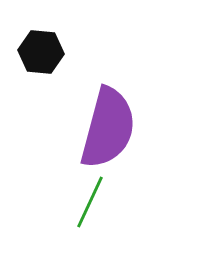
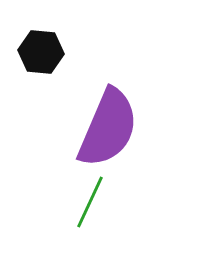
purple semicircle: rotated 8 degrees clockwise
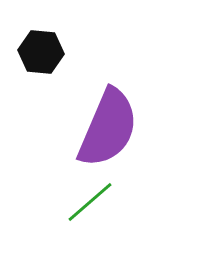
green line: rotated 24 degrees clockwise
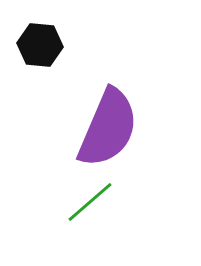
black hexagon: moved 1 px left, 7 px up
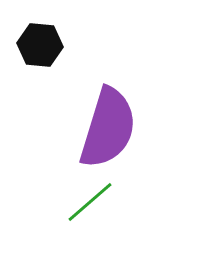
purple semicircle: rotated 6 degrees counterclockwise
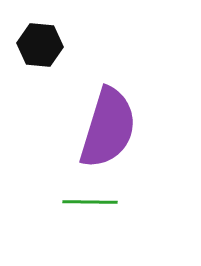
green line: rotated 42 degrees clockwise
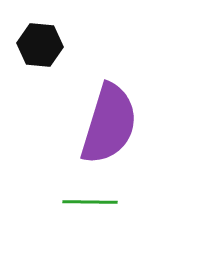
purple semicircle: moved 1 px right, 4 px up
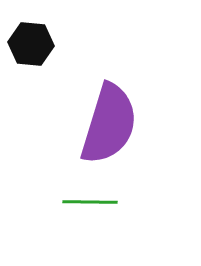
black hexagon: moved 9 px left, 1 px up
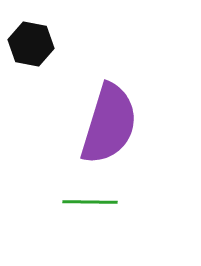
black hexagon: rotated 6 degrees clockwise
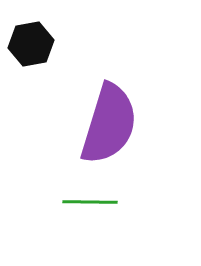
black hexagon: rotated 21 degrees counterclockwise
